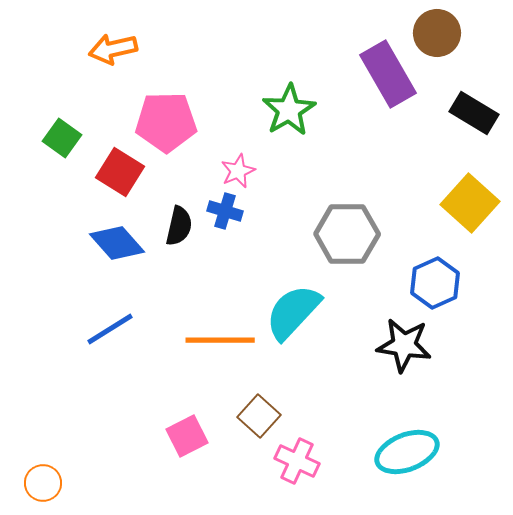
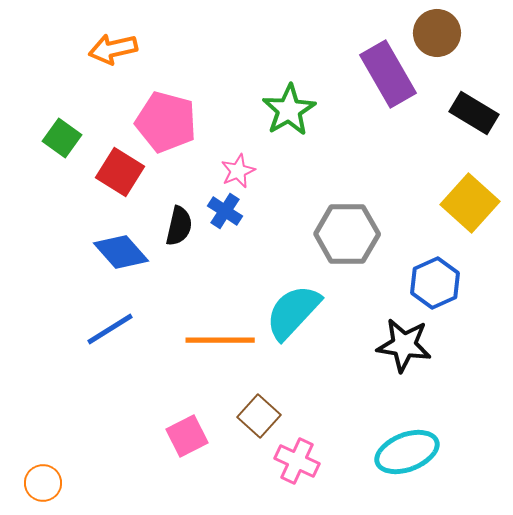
pink pentagon: rotated 16 degrees clockwise
blue cross: rotated 16 degrees clockwise
blue diamond: moved 4 px right, 9 px down
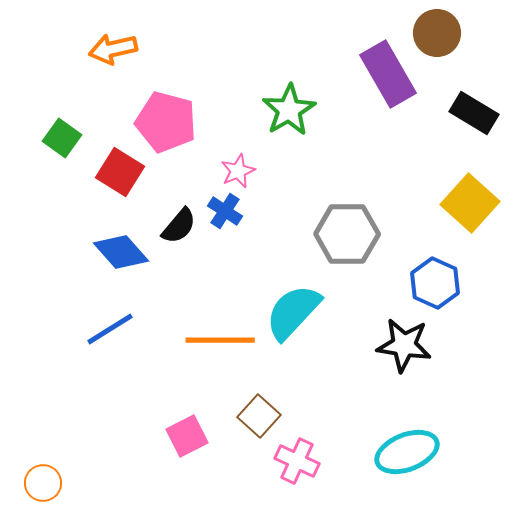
black semicircle: rotated 27 degrees clockwise
blue hexagon: rotated 12 degrees counterclockwise
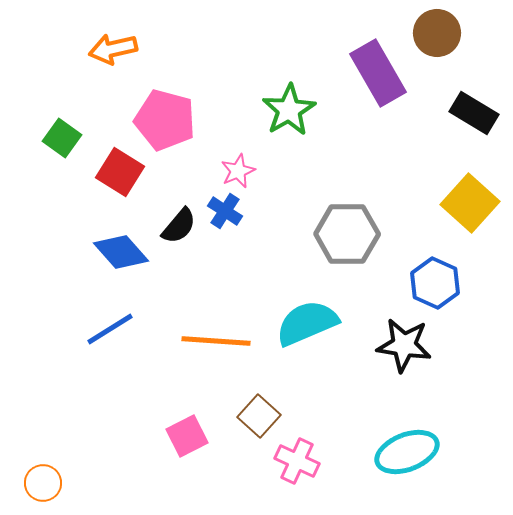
purple rectangle: moved 10 px left, 1 px up
pink pentagon: moved 1 px left, 2 px up
cyan semicircle: moved 14 px right, 11 px down; rotated 24 degrees clockwise
orange line: moved 4 px left, 1 px down; rotated 4 degrees clockwise
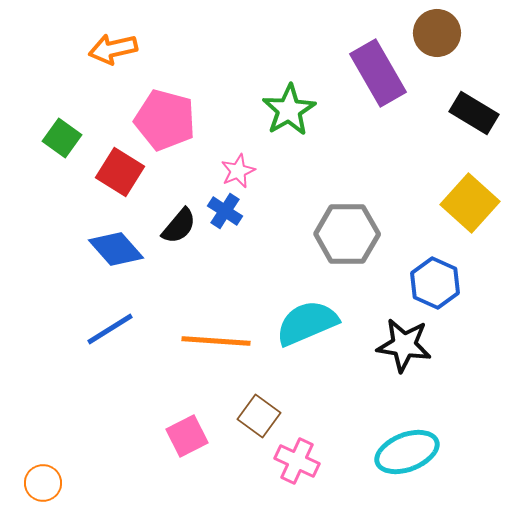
blue diamond: moved 5 px left, 3 px up
brown square: rotated 6 degrees counterclockwise
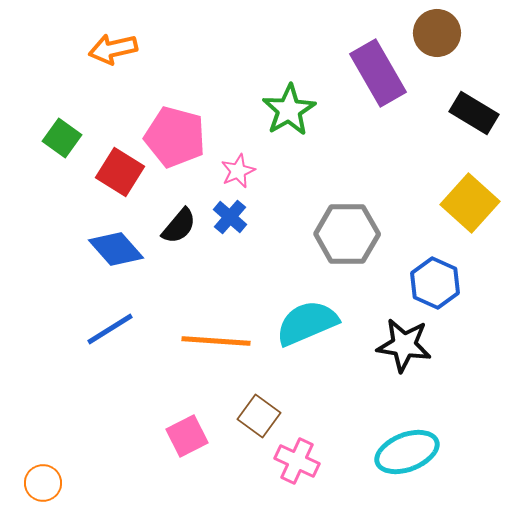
pink pentagon: moved 10 px right, 17 px down
blue cross: moved 5 px right, 6 px down; rotated 8 degrees clockwise
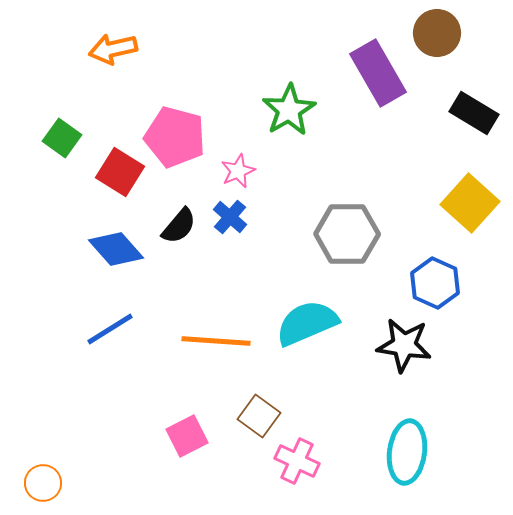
cyan ellipse: rotated 62 degrees counterclockwise
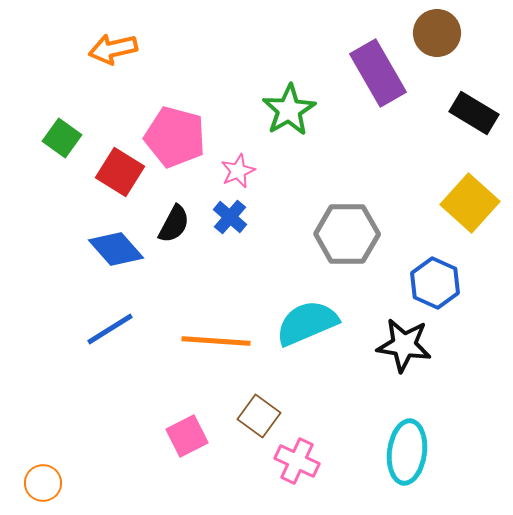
black semicircle: moved 5 px left, 2 px up; rotated 12 degrees counterclockwise
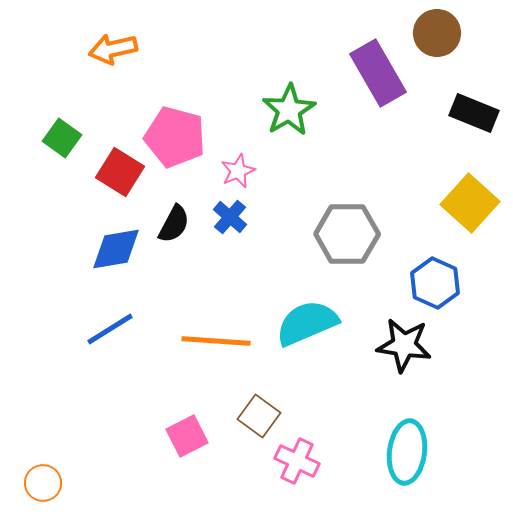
black rectangle: rotated 9 degrees counterclockwise
blue diamond: rotated 58 degrees counterclockwise
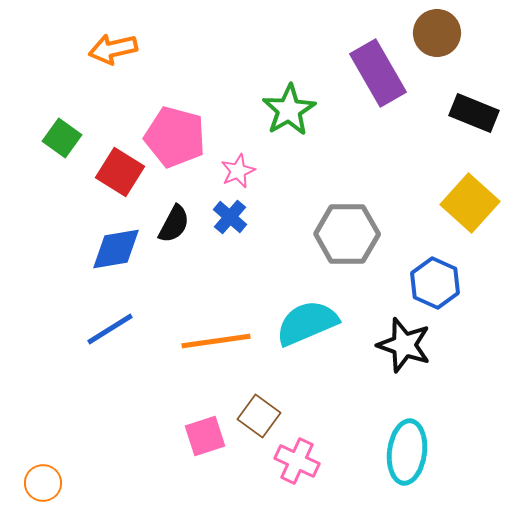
orange line: rotated 12 degrees counterclockwise
black star: rotated 10 degrees clockwise
pink square: moved 18 px right; rotated 9 degrees clockwise
